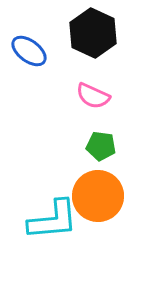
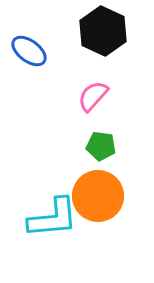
black hexagon: moved 10 px right, 2 px up
pink semicircle: rotated 108 degrees clockwise
cyan L-shape: moved 2 px up
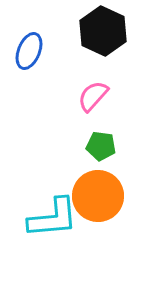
blue ellipse: rotated 75 degrees clockwise
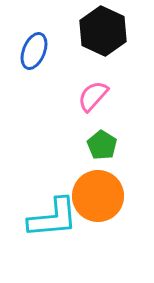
blue ellipse: moved 5 px right
green pentagon: moved 1 px right, 1 px up; rotated 24 degrees clockwise
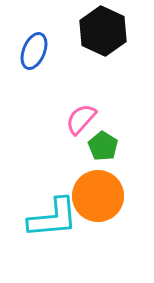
pink semicircle: moved 12 px left, 23 px down
green pentagon: moved 1 px right, 1 px down
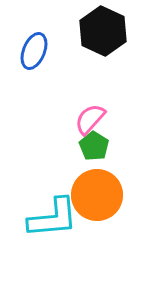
pink semicircle: moved 9 px right
green pentagon: moved 9 px left
orange circle: moved 1 px left, 1 px up
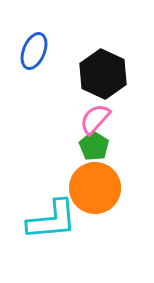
black hexagon: moved 43 px down
pink semicircle: moved 5 px right
orange circle: moved 2 px left, 7 px up
cyan L-shape: moved 1 px left, 2 px down
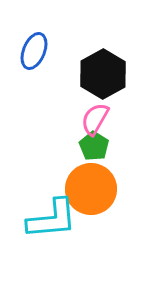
black hexagon: rotated 6 degrees clockwise
pink semicircle: rotated 12 degrees counterclockwise
orange circle: moved 4 px left, 1 px down
cyan L-shape: moved 1 px up
